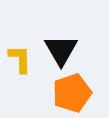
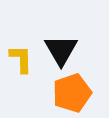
yellow L-shape: moved 1 px right
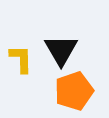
orange pentagon: moved 2 px right, 2 px up
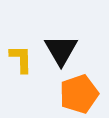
orange pentagon: moved 5 px right, 3 px down
